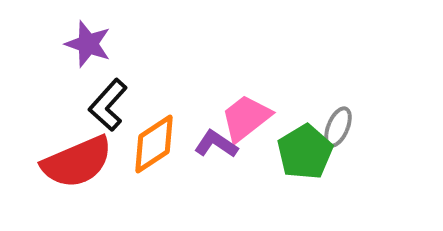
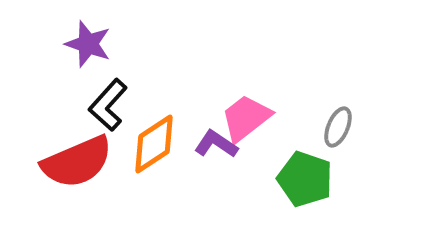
green pentagon: moved 27 px down; rotated 22 degrees counterclockwise
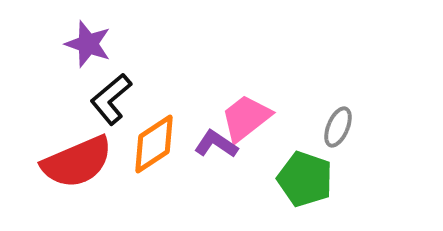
black L-shape: moved 3 px right, 6 px up; rotated 8 degrees clockwise
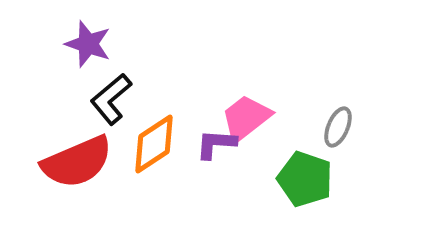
purple L-shape: rotated 30 degrees counterclockwise
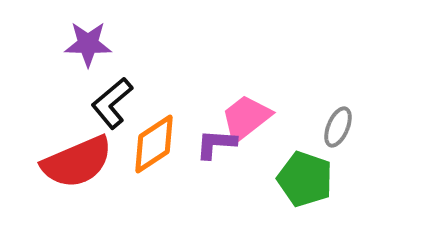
purple star: rotated 18 degrees counterclockwise
black L-shape: moved 1 px right, 4 px down
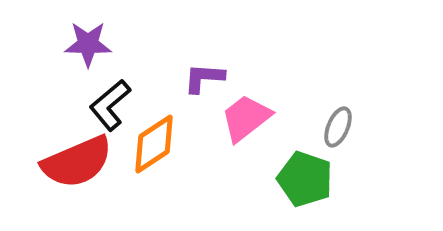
black L-shape: moved 2 px left, 2 px down
purple L-shape: moved 12 px left, 66 px up
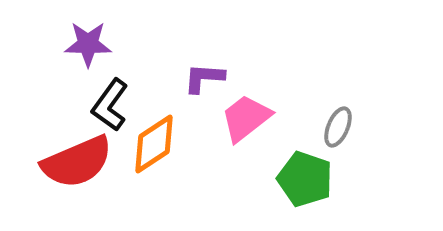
black L-shape: rotated 14 degrees counterclockwise
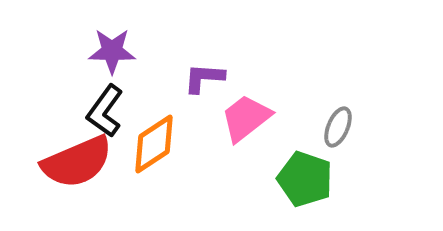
purple star: moved 24 px right, 7 px down
black L-shape: moved 5 px left, 6 px down
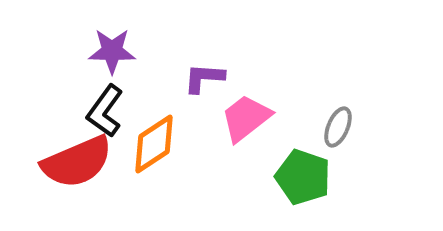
green pentagon: moved 2 px left, 2 px up
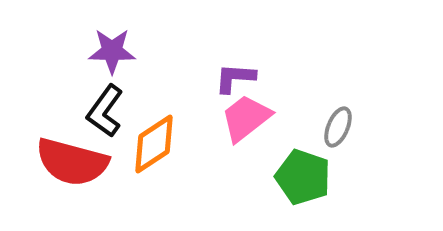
purple L-shape: moved 31 px right
red semicircle: moved 5 px left; rotated 38 degrees clockwise
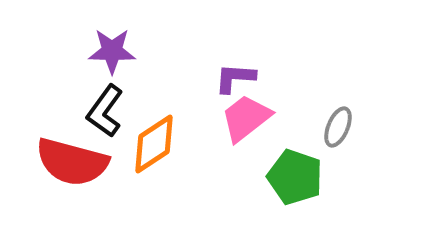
green pentagon: moved 8 px left
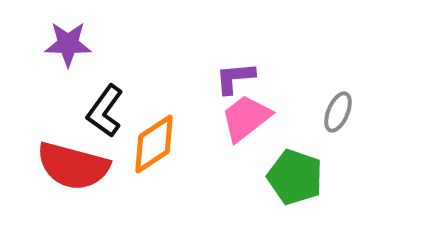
purple star: moved 44 px left, 7 px up
purple L-shape: rotated 9 degrees counterclockwise
gray ellipse: moved 15 px up
red semicircle: moved 1 px right, 4 px down
